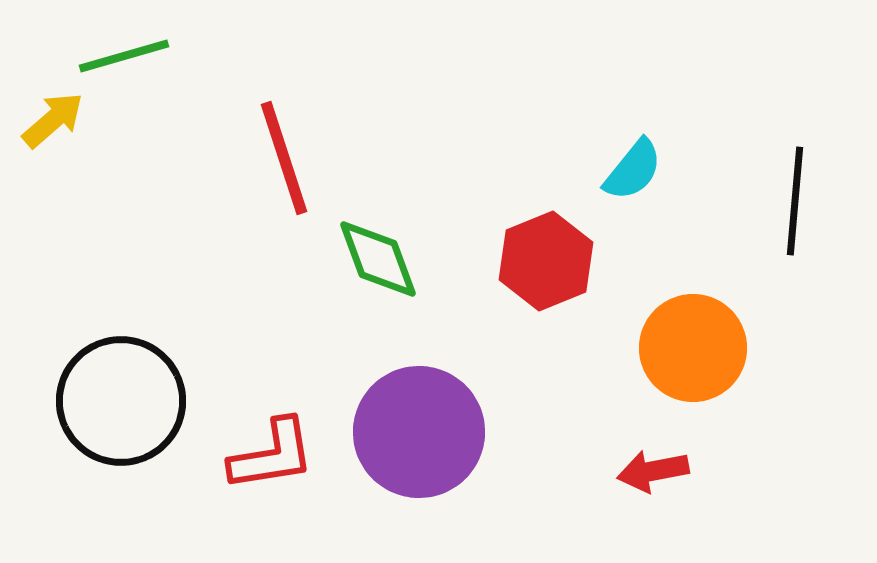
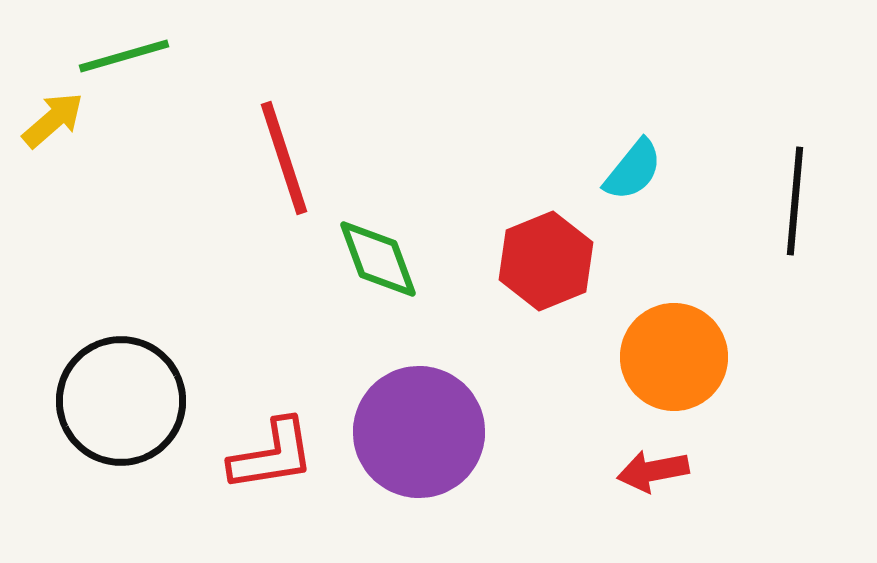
orange circle: moved 19 px left, 9 px down
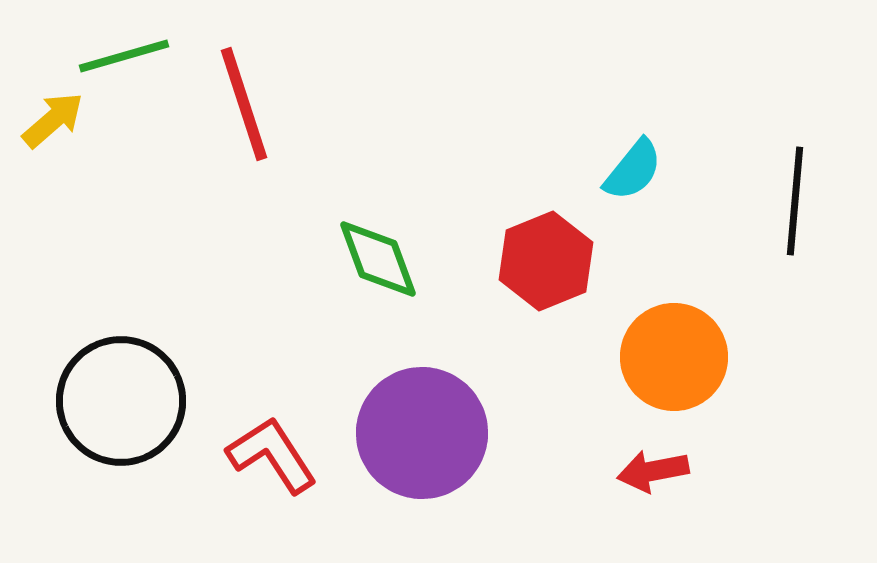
red line: moved 40 px left, 54 px up
purple circle: moved 3 px right, 1 px down
red L-shape: rotated 114 degrees counterclockwise
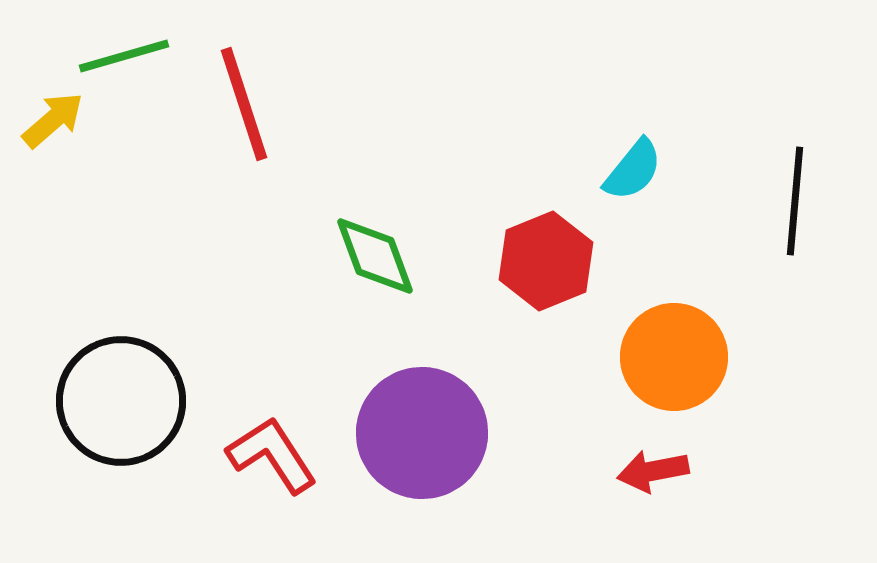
green diamond: moved 3 px left, 3 px up
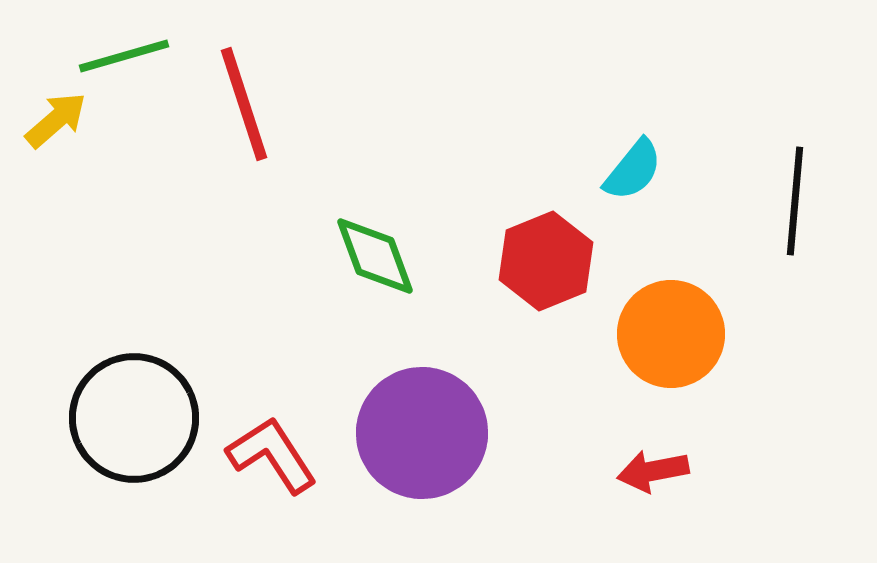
yellow arrow: moved 3 px right
orange circle: moved 3 px left, 23 px up
black circle: moved 13 px right, 17 px down
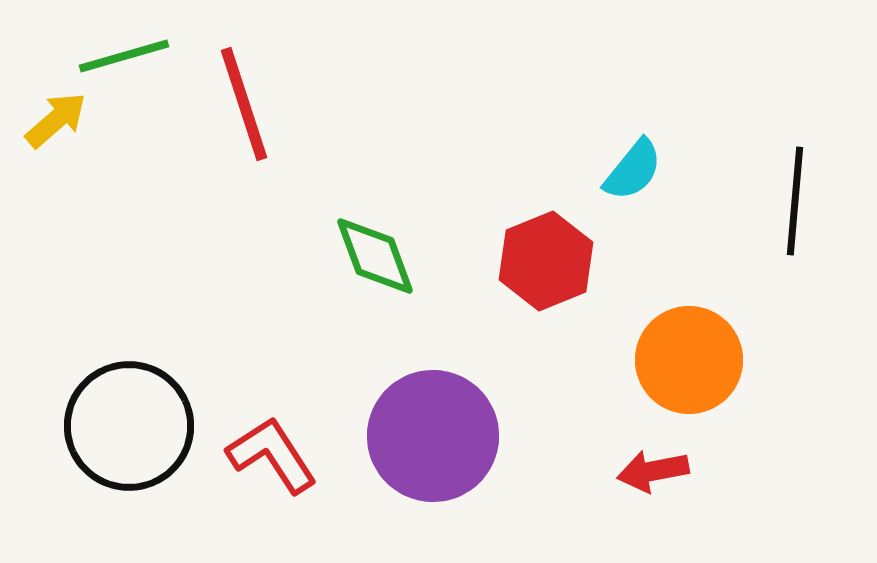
orange circle: moved 18 px right, 26 px down
black circle: moved 5 px left, 8 px down
purple circle: moved 11 px right, 3 px down
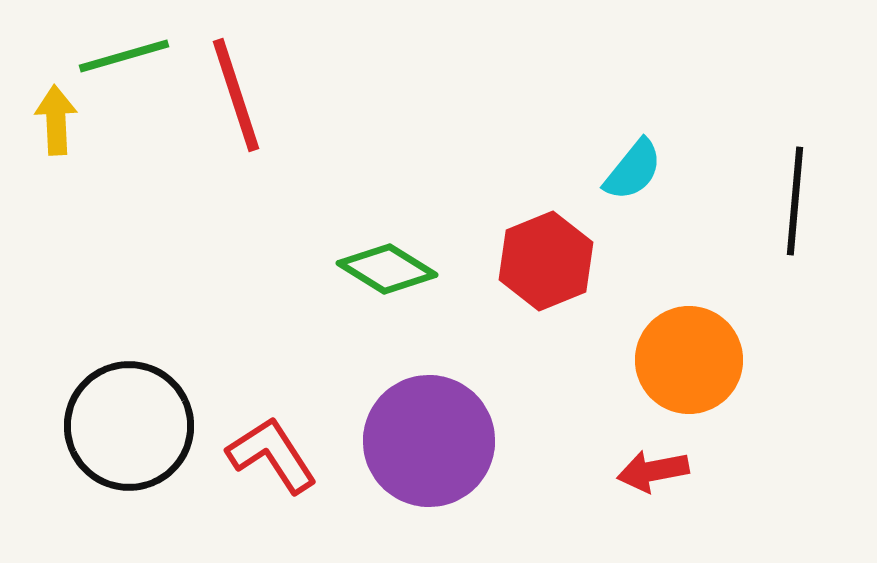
red line: moved 8 px left, 9 px up
yellow arrow: rotated 52 degrees counterclockwise
green diamond: moved 12 px right, 13 px down; rotated 38 degrees counterclockwise
purple circle: moved 4 px left, 5 px down
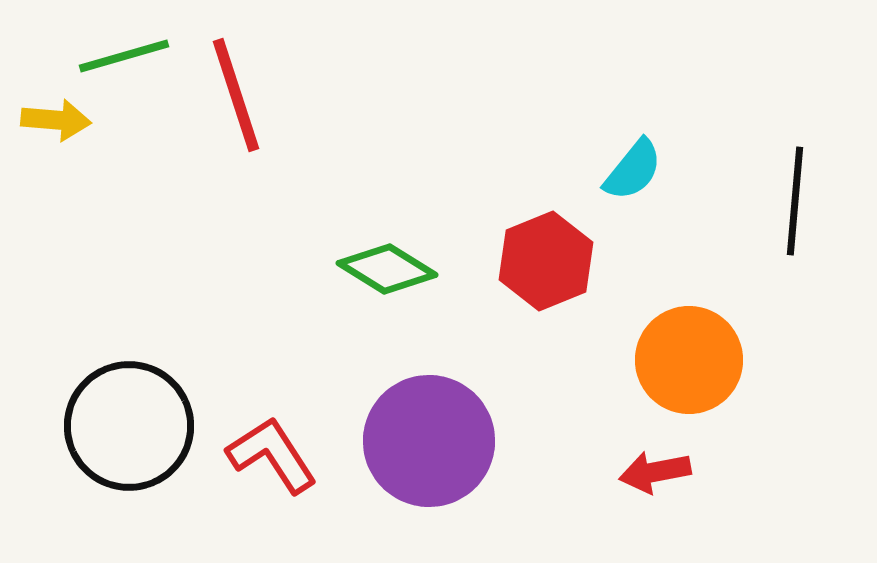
yellow arrow: rotated 98 degrees clockwise
red arrow: moved 2 px right, 1 px down
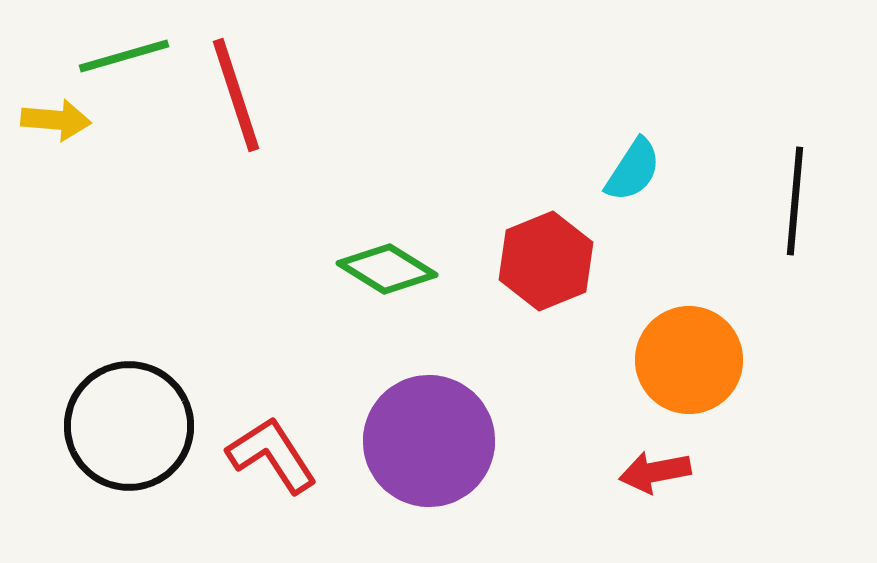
cyan semicircle: rotated 6 degrees counterclockwise
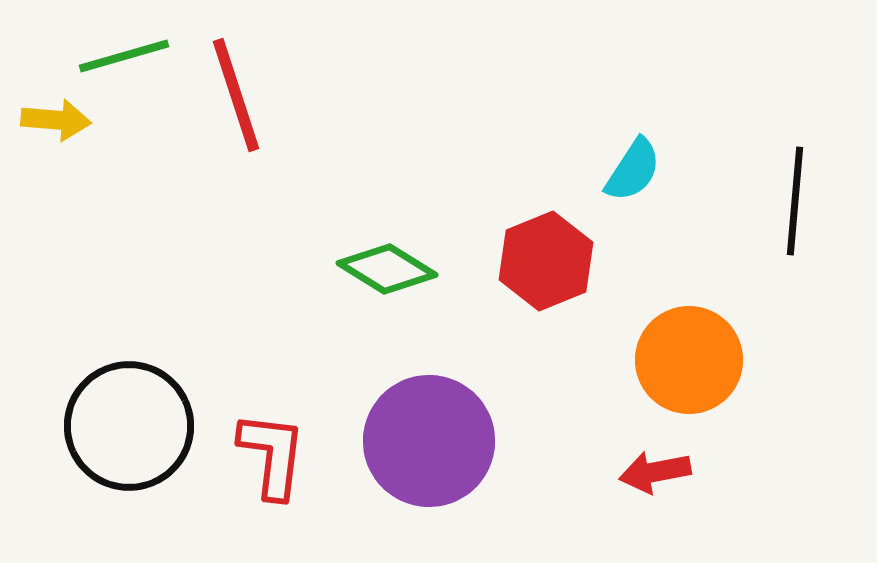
red L-shape: rotated 40 degrees clockwise
